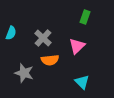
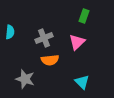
green rectangle: moved 1 px left, 1 px up
cyan semicircle: moved 1 px left, 1 px up; rotated 16 degrees counterclockwise
gray cross: moved 1 px right; rotated 24 degrees clockwise
pink triangle: moved 4 px up
gray star: moved 1 px right, 6 px down
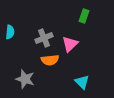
pink triangle: moved 7 px left, 2 px down
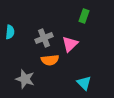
cyan triangle: moved 2 px right, 1 px down
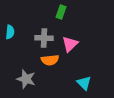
green rectangle: moved 23 px left, 4 px up
gray cross: rotated 24 degrees clockwise
gray star: moved 1 px right
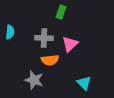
gray star: moved 8 px right, 1 px down
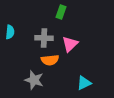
cyan triangle: rotated 49 degrees clockwise
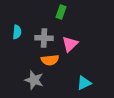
cyan semicircle: moved 7 px right
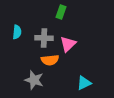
pink triangle: moved 2 px left
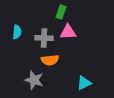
pink triangle: moved 12 px up; rotated 42 degrees clockwise
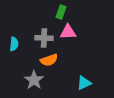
cyan semicircle: moved 3 px left, 12 px down
orange semicircle: moved 1 px left; rotated 12 degrees counterclockwise
gray star: rotated 18 degrees clockwise
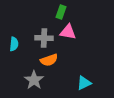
pink triangle: rotated 12 degrees clockwise
